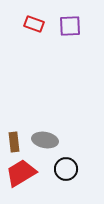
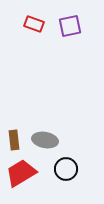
purple square: rotated 10 degrees counterclockwise
brown rectangle: moved 2 px up
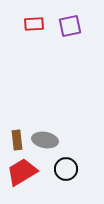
red rectangle: rotated 24 degrees counterclockwise
brown rectangle: moved 3 px right
red trapezoid: moved 1 px right, 1 px up
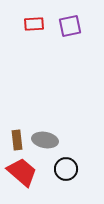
red trapezoid: rotated 72 degrees clockwise
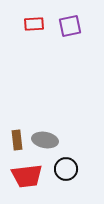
red trapezoid: moved 5 px right, 4 px down; rotated 132 degrees clockwise
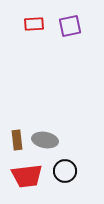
black circle: moved 1 px left, 2 px down
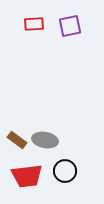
brown rectangle: rotated 48 degrees counterclockwise
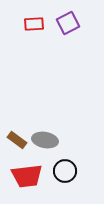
purple square: moved 2 px left, 3 px up; rotated 15 degrees counterclockwise
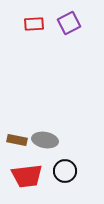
purple square: moved 1 px right
brown rectangle: rotated 24 degrees counterclockwise
